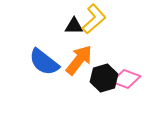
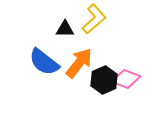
black triangle: moved 9 px left, 3 px down
orange arrow: moved 3 px down
black hexagon: moved 2 px down; rotated 8 degrees counterclockwise
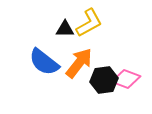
yellow L-shape: moved 5 px left, 4 px down; rotated 12 degrees clockwise
black hexagon: rotated 16 degrees clockwise
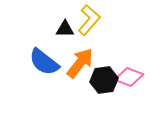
yellow L-shape: moved 3 px up; rotated 20 degrees counterclockwise
orange arrow: moved 1 px right
pink diamond: moved 3 px right, 2 px up
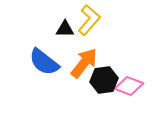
orange arrow: moved 4 px right
pink diamond: moved 9 px down
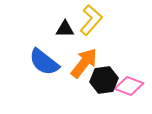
yellow L-shape: moved 2 px right
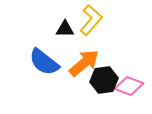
orange arrow: rotated 12 degrees clockwise
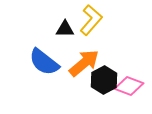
black hexagon: rotated 20 degrees counterclockwise
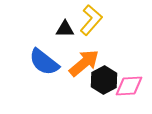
pink diamond: rotated 24 degrees counterclockwise
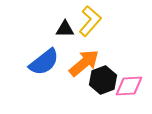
yellow L-shape: moved 1 px left, 1 px down
blue semicircle: rotated 76 degrees counterclockwise
black hexagon: moved 1 px left; rotated 8 degrees clockwise
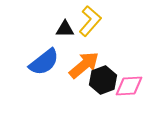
orange arrow: moved 2 px down
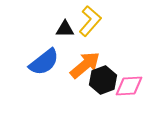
orange arrow: moved 1 px right
